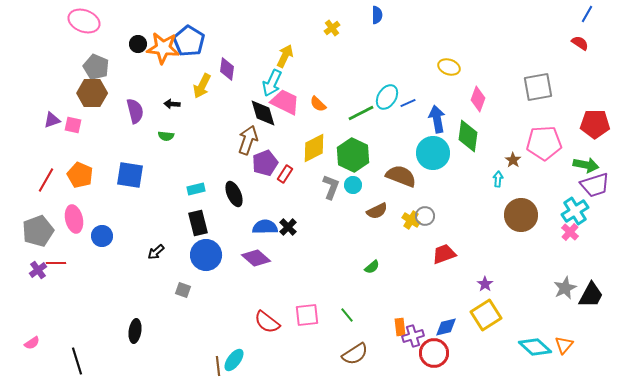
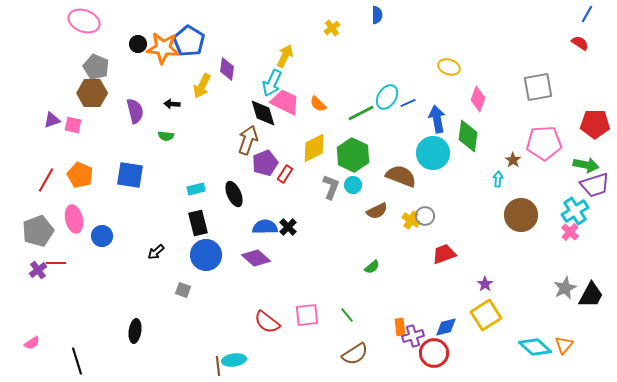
cyan ellipse at (234, 360): rotated 45 degrees clockwise
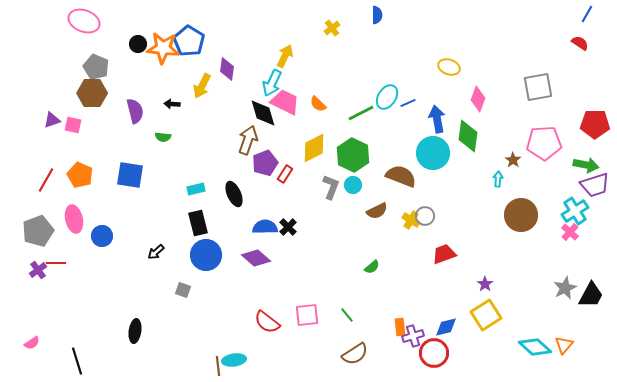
green semicircle at (166, 136): moved 3 px left, 1 px down
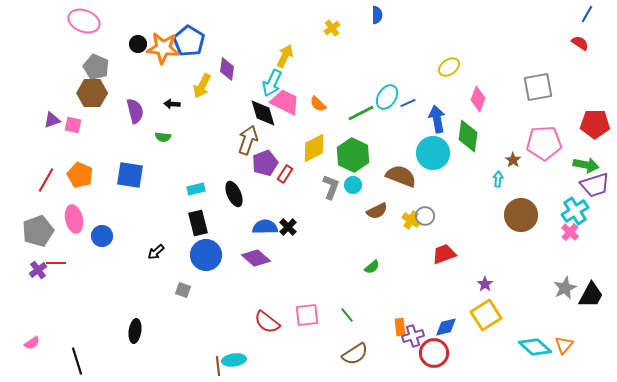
yellow ellipse at (449, 67): rotated 55 degrees counterclockwise
